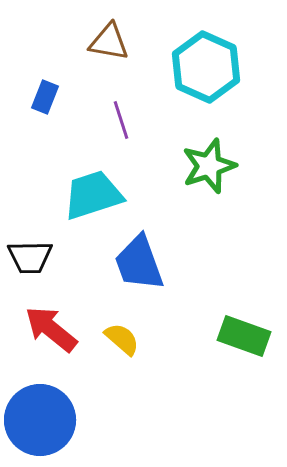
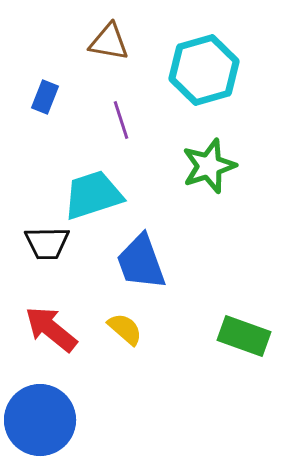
cyan hexagon: moved 2 px left, 3 px down; rotated 20 degrees clockwise
black trapezoid: moved 17 px right, 14 px up
blue trapezoid: moved 2 px right, 1 px up
yellow semicircle: moved 3 px right, 10 px up
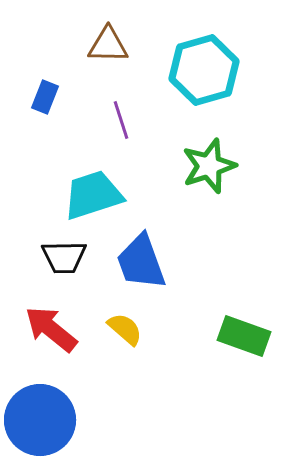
brown triangle: moved 1 px left, 3 px down; rotated 9 degrees counterclockwise
black trapezoid: moved 17 px right, 14 px down
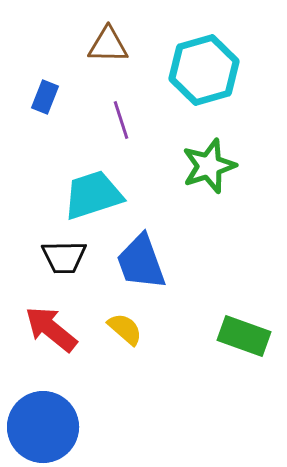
blue circle: moved 3 px right, 7 px down
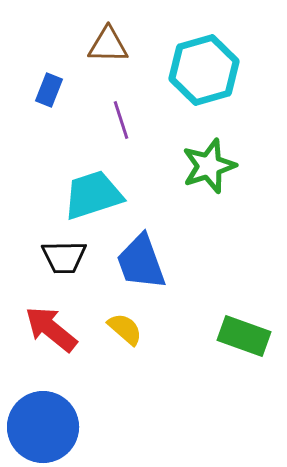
blue rectangle: moved 4 px right, 7 px up
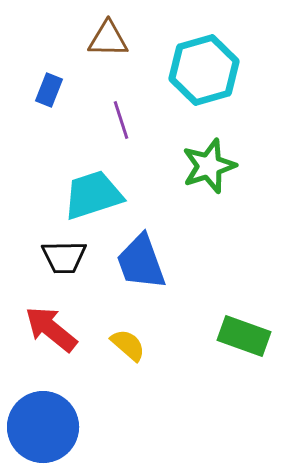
brown triangle: moved 6 px up
yellow semicircle: moved 3 px right, 16 px down
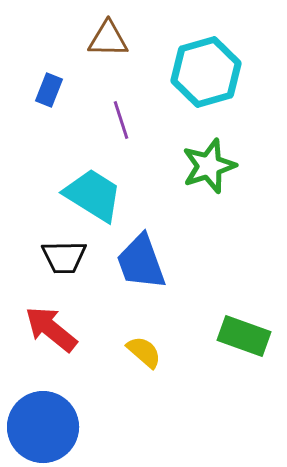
cyan hexagon: moved 2 px right, 2 px down
cyan trapezoid: rotated 50 degrees clockwise
yellow semicircle: moved 16 px right, 7 px down
